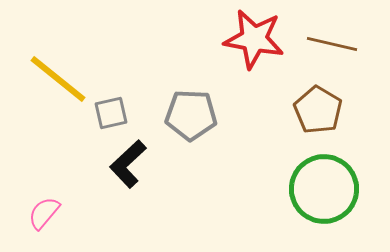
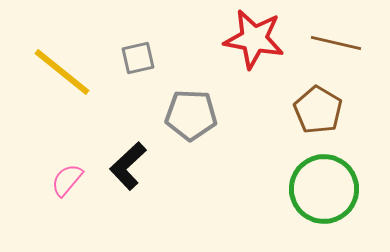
brown line: moved 4 px right, 1 px up
yellow line: moved 4 px right, 7 px up
gray square: moved 27 px right, 55 px up
black L-shape: moved 2 px down
pink semicircle: moved 23 px right, 33 px up
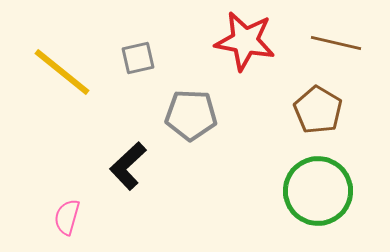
red star: moved 9 px left, 2 px down
pink semicircle: moved 37 px down; rotated 24 degrees counterclockwise
green circle: moved 6 px left, 2 px down
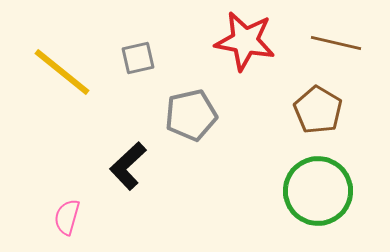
gray pentagon: rotated 15 degrees counterclockwise
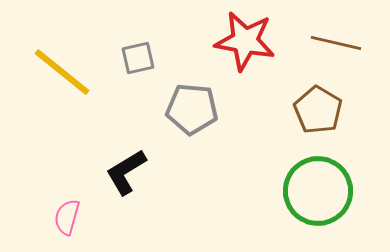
gray pentagon: moved 1 px right, 6 px up; rotated 18 degrees clockwise
black L-shape: moved 2 px left, 6 px down; rotated 12 degrees clockwise
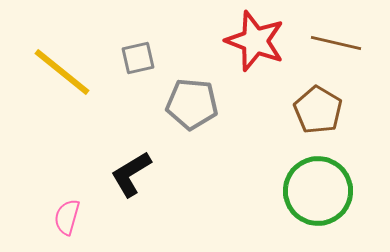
red star: moved 10 px right; rotated 10 degrees clockwise
gray pentagon: moved 5 px up
black L-shape: moved 5 px right, 2 px down
